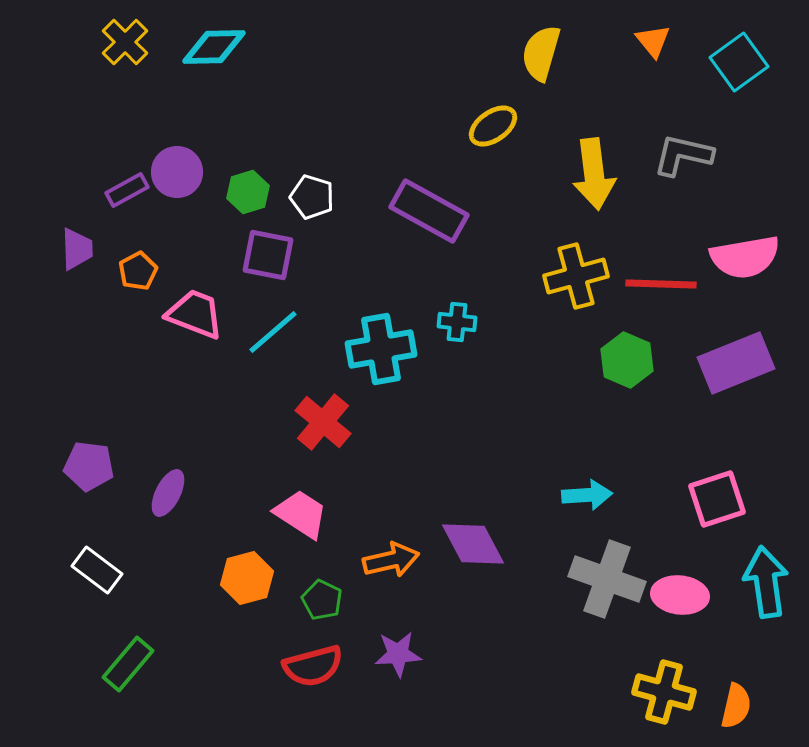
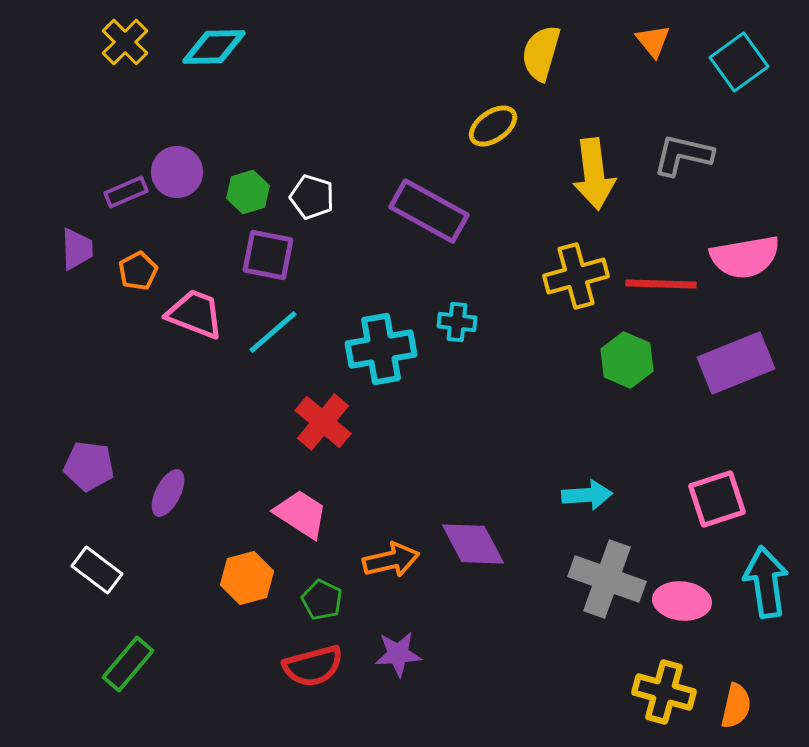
purple rectangle at (127, 190): moved 1 px left, 2 px down; rotated 6 degrees clockwise
pink ellipse at (680, 595): moved 2 px right, 6 px down
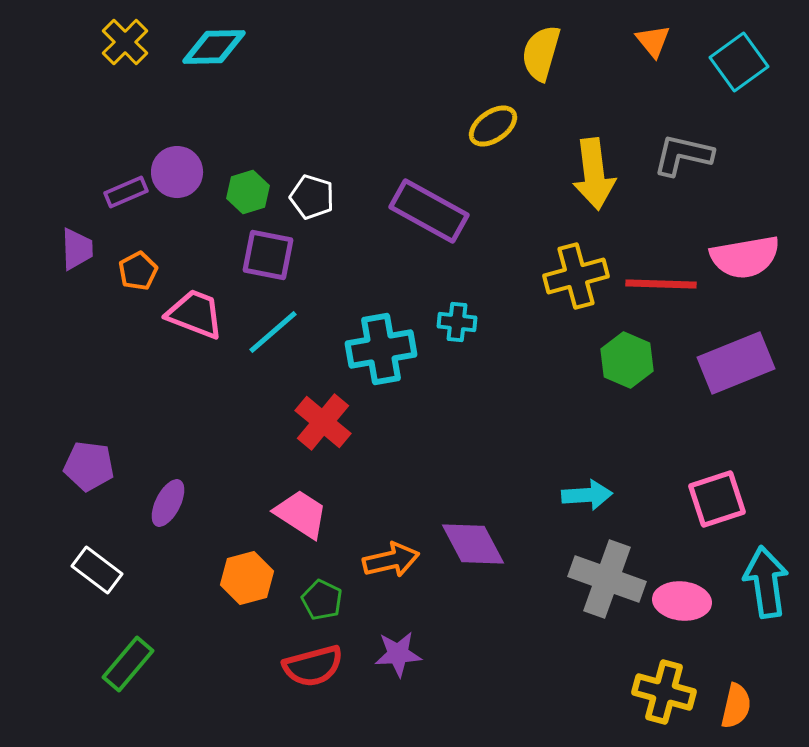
purple ellipse at (168, 493): moved 10 px down
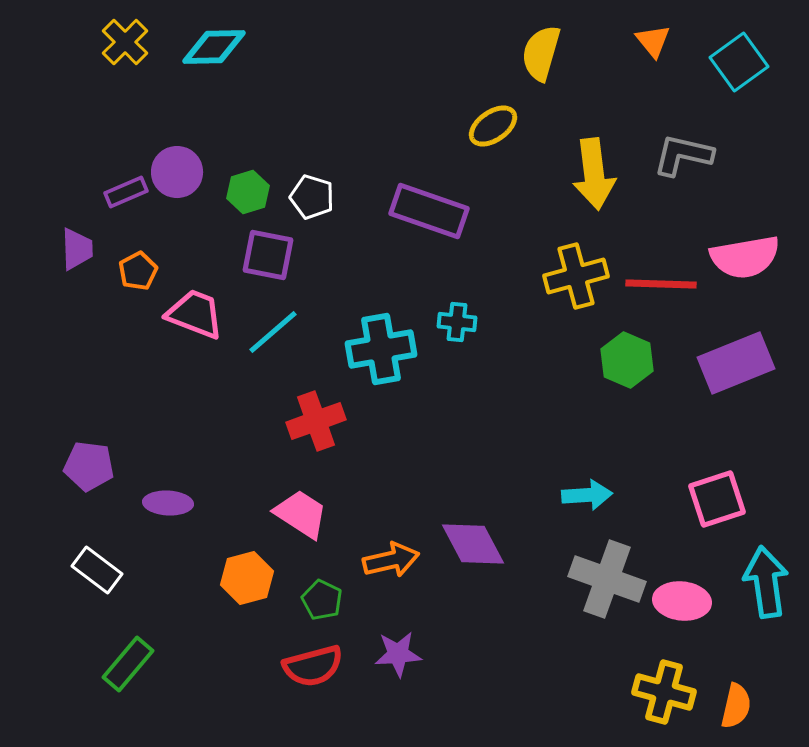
purple rectangle at (429, 211): rotated 10 degrees counterclockwise
red cross at (323, 422): moved 7 px left, 1 px up; rotated 30 degrees clockwise
purple ellipse at (168, 503): rotated 66 degrees clockwise
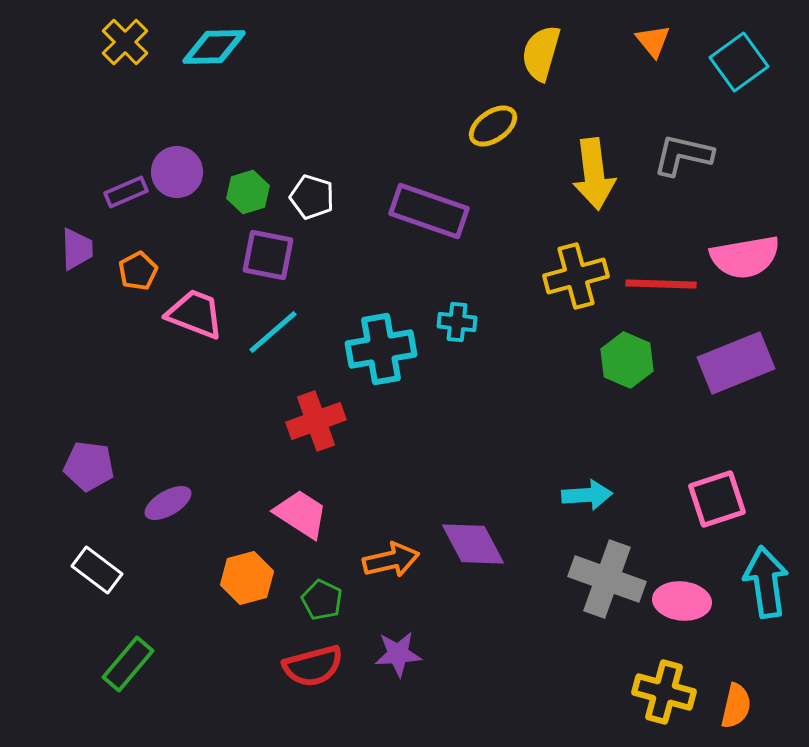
purple ellipse at (168, 503): rotated 33 degrees counterclockwise
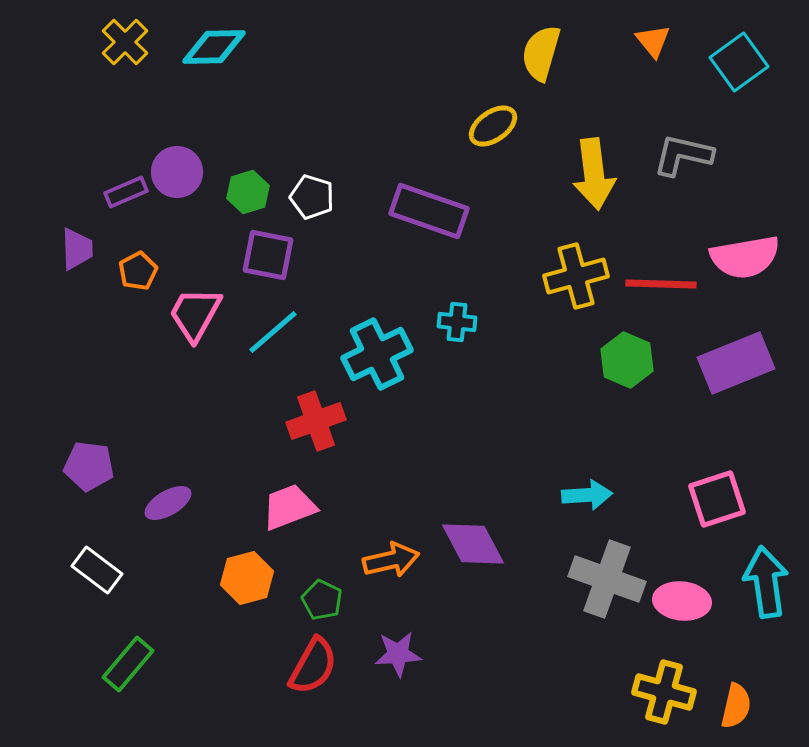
pink trapezoid at (195, 314): rotated 82 degrees counterclockwise
cyan cross at (381, 349): moved 4 px left, 5 px down; rotated 16 degrees counterclockwise
pink trapezoid at (301, 514): moved 12 px left, 7 px up; rotated 54 degrees counterclockwise
red semicircle at (313, 666): rotated 46 degrees counterclockwise
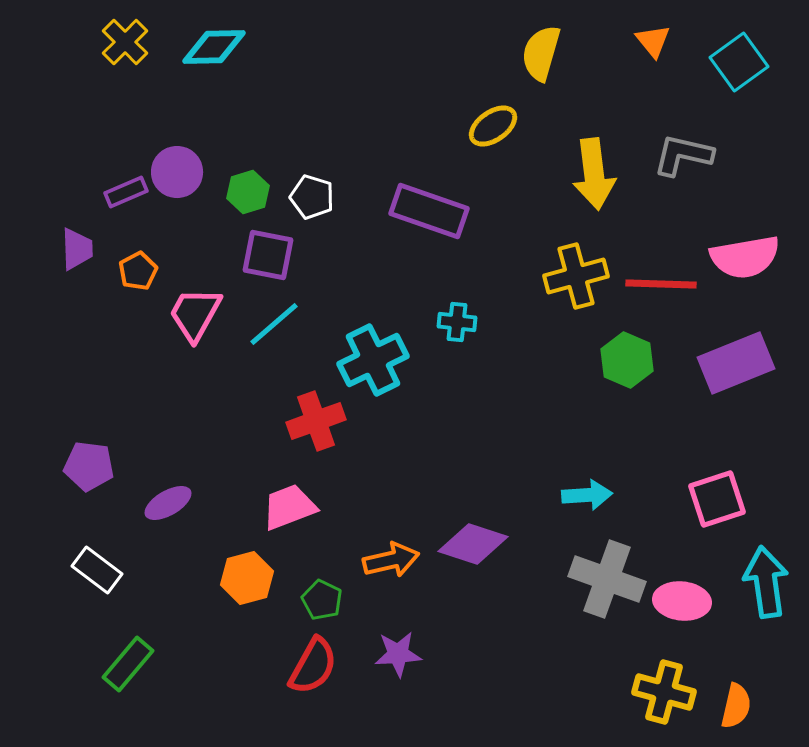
cyan line at (273, 332): moved 1 px right, 8 px up
cyan cross at (377, 354): moved 4 px left, 6 px down
purple diamond at (473, 544): rotated 44 degrees counterclockwise
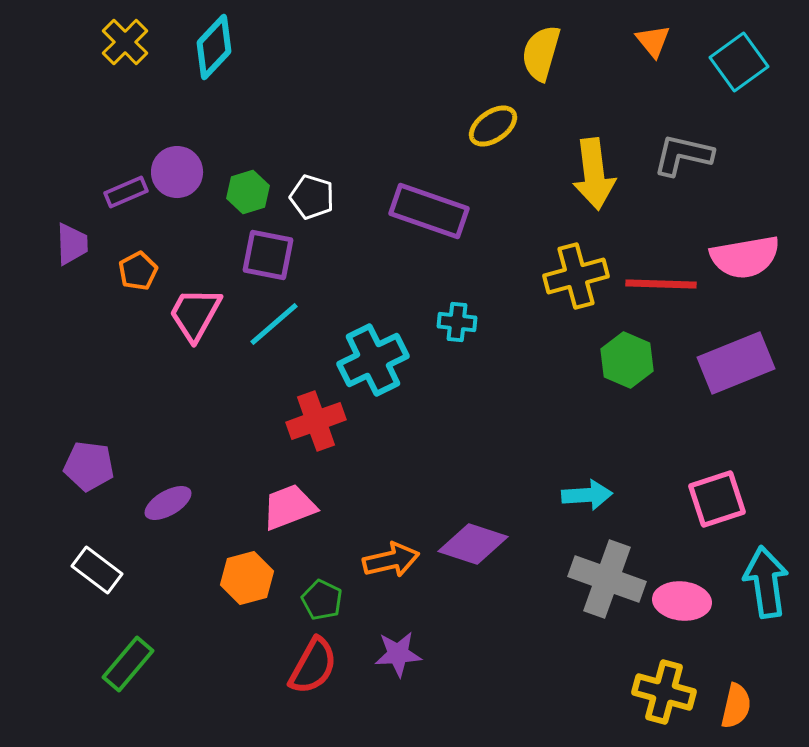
cyan diamond at (214, 47): rotated 46 degrees counterclockwise
purple trapezoid at (77, 249): moved 5 px left, 5 px up
